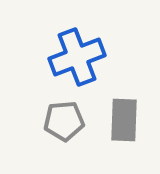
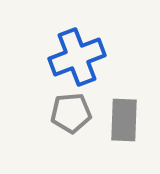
gray pentagon: moved 7 px right, 8 px up
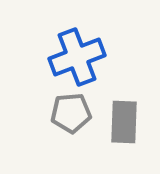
gray rectangle: moved 2 px down
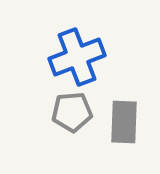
gray pentagon: moved 1 px right, 1 px up
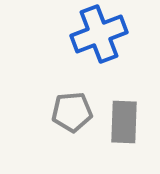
blue cross: moved 22 px right, 23 px up
